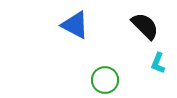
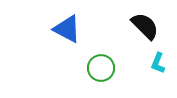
blue triangle: moved 8 px left, 4 px down
green circle: moved 4 px left, 12 px up
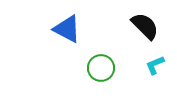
cyan L-shape: moved 3 px left, 2 px down; rotated 45 degrees clockwise
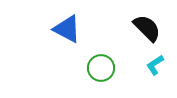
black semicircle: moved 2 px right, 2 px down
cyan L-shape: rotated 10 degrees counterclockwise
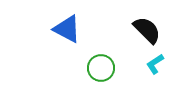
black semicircle: moved 2 px down
cyan L-shape: moved 1 px up
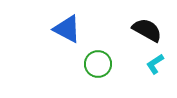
black semicircle: rotated 16 degrees counterclockwise
green circle: moved 3 px left, 4 px up
